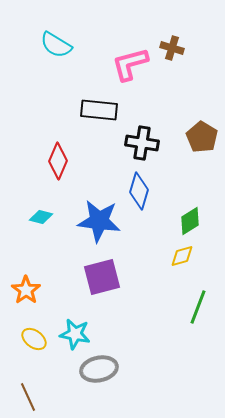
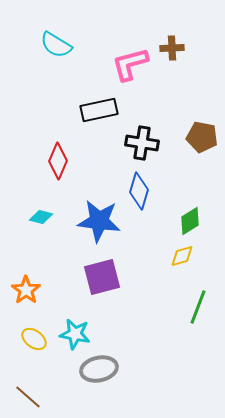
brown cross: rotated 20 degrees counterclockwise
black rectangle: rotated 18 degrees counterclockwise
brown pentagon: rotated 20 degrees counterclockwise
brown line: rotated 24 degrees counterclockwise
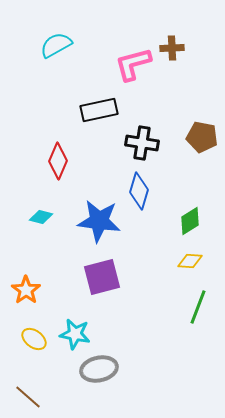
cyan semicircle: rotated 120 degrees clockwise
pink L-shape: moved 3 px right
yellow diamond: moved 8 px right, 5 px down; rotated 20 degrees clockwise
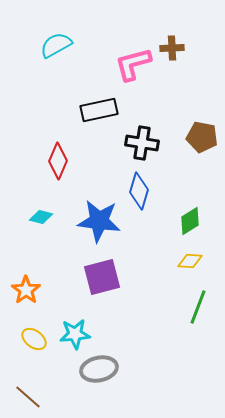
cyan star: rotated 16 degrees counterclockwise
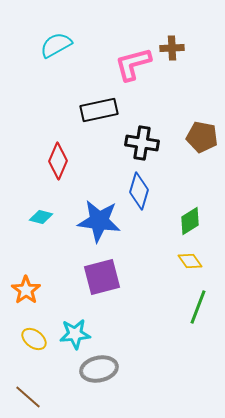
yellow diamond: rotated 50 degrees clockwise
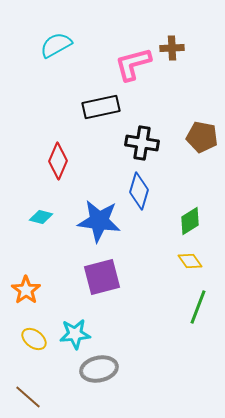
black rectangle: moved 2 px right, 3 px up
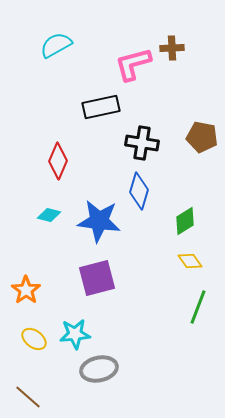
cyan diamond: moved 8 px right, 2 px up
green diamond: moved 5 px left
purple square: moved 5 px left, 1 px down
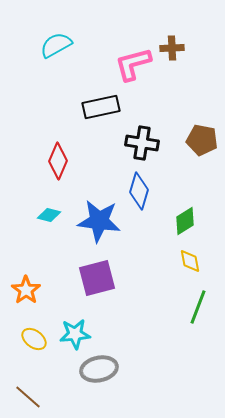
brown pentagon: moved 3 px down
yellow diamond: rotated 25 degrees clockwise
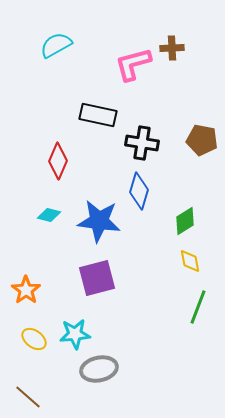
black rectangle: moved 3 px left, 8 px down; rotated 24 degrees clockwise
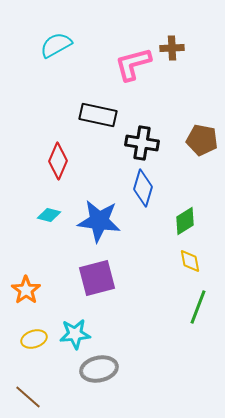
blue diamond: moved 4 px right, 3 px up
yellow ellipse: rotated 55 degrees counterclockwise
